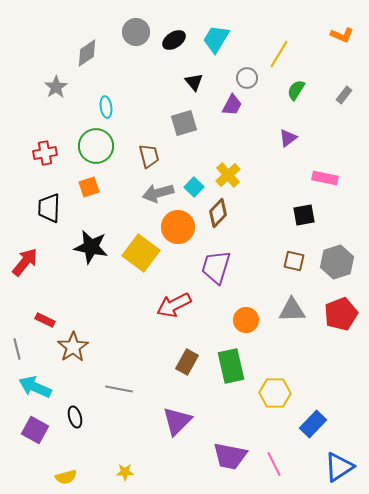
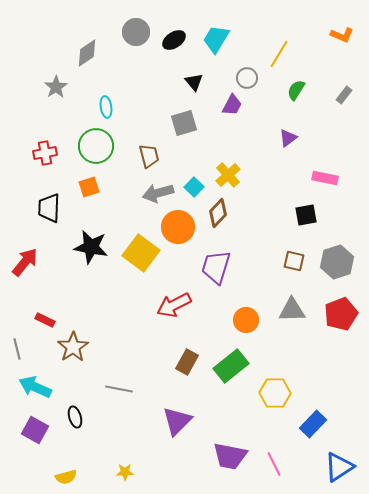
black square at (304, 215): moved 2 px right
green rectangle at (231, 366): rotated 64 degrees clockwise
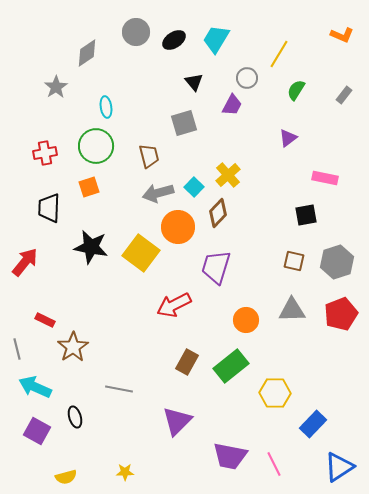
purple square at (35, 430): moved 2 px right, 1 px down
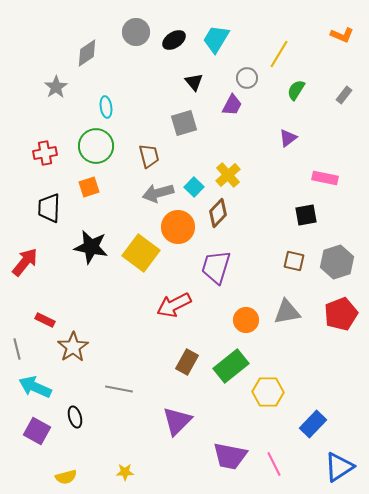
gray triangle at (292, 310): moved 5 px left, 2 px down; rotated 8 degrees counterclockwise
yellow hexagon at (275, 393): moved 7 px left, 1 px up
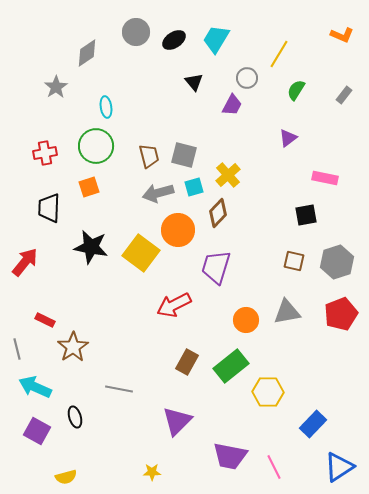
gray square at (184, 123): moved 32 px down; rotated 32 degrees clockwise
cyan square at (194, 187): rotated 30 degrees clockwise
orange circle at (178, 227): moved 3 px down
pink line at (274, 464): moved 3 px down
yellow star at (125, 472): moved 27 px right
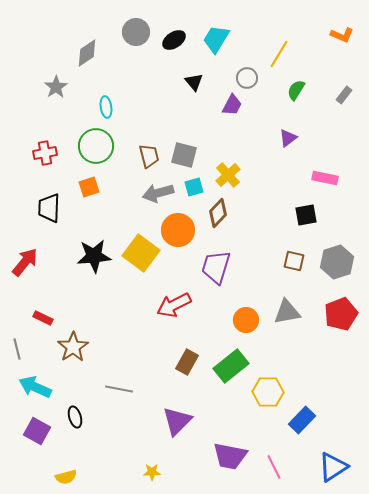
black star at (91, 247): moved 3 px right, 9 px down; rotated 16 degrees counterclockwise
red rectangle at (45, 320): moved 2 px left, 2 px up
blue rectangle at (313, 424): moved 11 px left, 4 px up
blue triangle at (339, 467): moved 6 px left
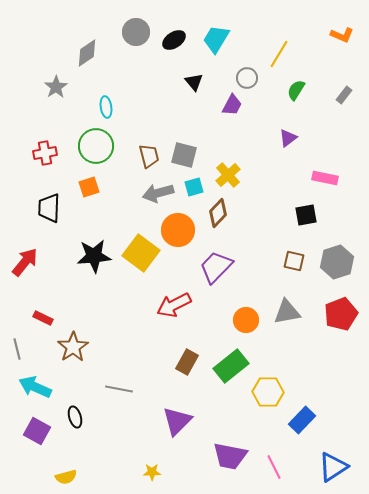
purple trapezoid at (216, 267): rotated 27 degrees clockwise
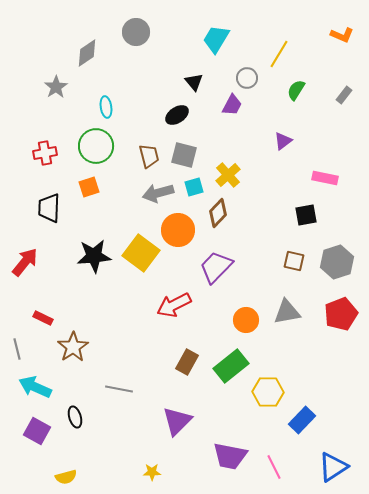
black ellipse at (174, 40): moved 3 px right, 75 px down
purple triangle at (288, 138): moved 5 px left, 3 px down
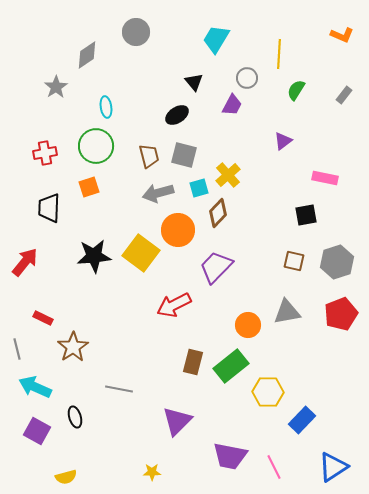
gray diamond at (87, 53): moved 2 px down
yellow line at (279, 54): rotated 28 degrees counterclockwise
cyan square at (194, 187): moved 5 px right, 1 px down
orange circle at (246, 320): moved 2 px right, 5 px down
brown rectangle at (187, 362): moved 6 px right; rotated 15 degrees counterclockwise
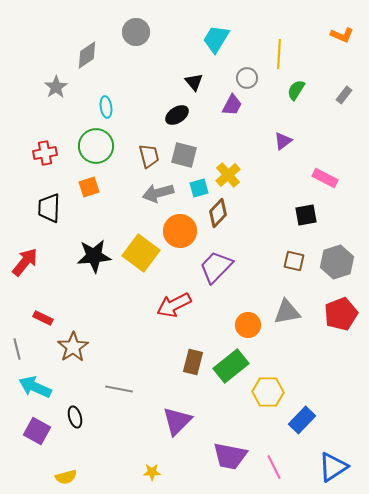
pink rectangle at (325, 178): rotated 15 degrees clockwise
orange circle at (178, 230): moved 2 px right, 1 px down
